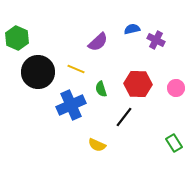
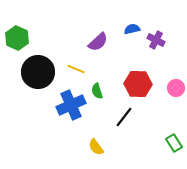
green semicircle: moved 4 px left, 2 px down
yellow semicircle: moved 1 px left, 2 px down; rotated 30 degrees clockwise
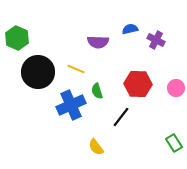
blue semicircle: moved 2 px left
purple semicircle: rotated 45 degrees clockwise
black line: moved 3 px left
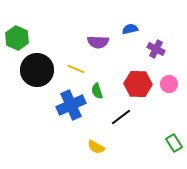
purple cross: moved 9 px down
black circle: moved 1 px left, 2 px up
pink circle: moved 7 px left, 4 px up
black line: rotated 15 degrees clockwise
yellow semicircle: rotated 24 degrees counterclockwise
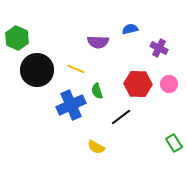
purple cross: moved 3 px right, 1 px up
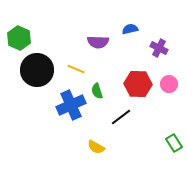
green hexagon: moved 2 px right
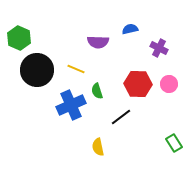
yellow semicircle: moved 2 px right; rotated 48 degrees clockwise
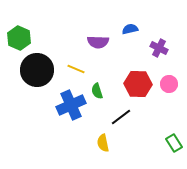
yellow semicircle: moved 5 px right, 4 px up
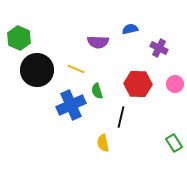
pink circle: moved 6 px right
black line: rotated 40 degrees counterclockwise
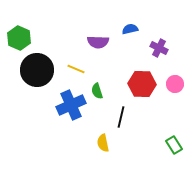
red hexagon: moved 4 px right
green rectangle: moved 2 px down
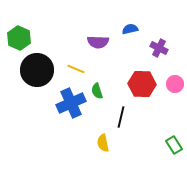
blue cross: moved 2 px up
